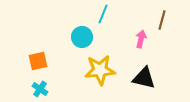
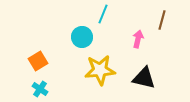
pink arrow: moved 3 px left
orange square: rotated 18 degrees counterclockwise
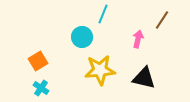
brown line: rotated 18 degrees clockwise
cyan cross: moved 1 px right, 1 px up
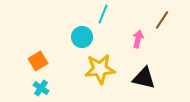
yellow star: moved 1 px up
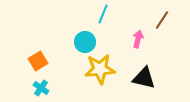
cyan circle: moved 3 px right, 5 px down
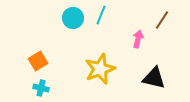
cyan line: moved 2 px left, 1 px down
cyan circle: moved 12 px left, 24 px up
yellow star: rotated 16 degrees counterclockwise
black triangle: moved 10 px right
cyan cross: rotated 21 degrees counterclockwise
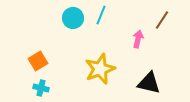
black triangle: moved 5 px left, 5 px down
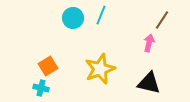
pink arrow: moved 11 px right, 4 px down
orange square: moved 10 px right, 5 px down
